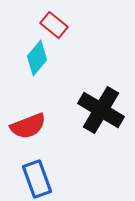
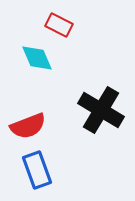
red rectangle: moved 5 px right; rotated 12 degrees counterclockwise
cyan diamond: rotated 64 degrees counterclockwise
blue rectangle: moved 9 px up
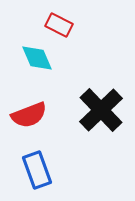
black cross: rotated 15 degrees clockwise
red semicircle: moved 1 px right, 11 px up
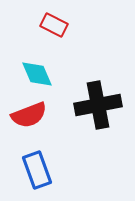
red rectangle: moved 5 px left
cyan diamond: moved 16 px down
black cross: moved 3 px left, 5 px up; rotated 33 degrees clockwise
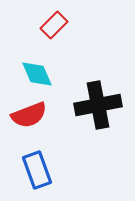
red rectangle: rotated 72 degrees counterclockwise
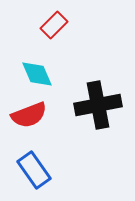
blue rectangle: moved 3 px left; rotated 15 degrees counterclockwise
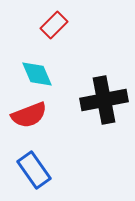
black cross: moved 6 px right, 5 px up
